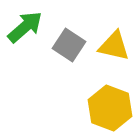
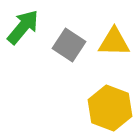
green arrow: moved 2 px left; rotated 9 degrees counterclockwise
yellow triangle: moved 4 px up; rotated 12 degrees counterclockwise
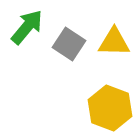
green arrow: moved 4 px right
gray square: moved 1 px up
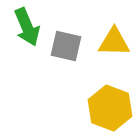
green arrow: rotated 117 degrees clockwise
gray square: moved 3 px left, 2 px down; rotated 20 degrees counterclockwise
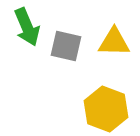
yellow hexagon: moved 4 px left, 1 px down
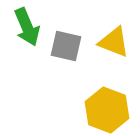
yellow triangle: rotated 20 degrees clockwise
yellow hexagon: moved 1 px right, 1 px down
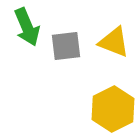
gray square: rotated 20 degrees counterclockwise
yellow hexagon: moved 6 px right, 1 px up; rotated 12 degrees clockwise
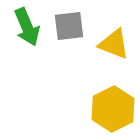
yellow triangle: moved 2 px down
gray square: moved 3 px right, 20 px up
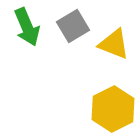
gray square: moved 4 px right; rotated 24 degrees counterclockwise
